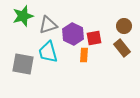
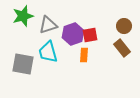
purple hexagon: rotated 15 degrees clockwise
red square: moved 4 px left, 3 px up
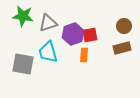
green star: rotated 25 degrees clockwise
gray triangle: moved 2 px up
brown rectangle: rotated 66 degrees counterclockwise
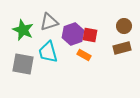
green star: moved 14 px down; rotated 15 degrees clockwise
gray triangle: moved 1 px right, 1 px up
red square: rotated 21 degrees clockwise
orange rectangle: rotated 64 degrees counterclockwise
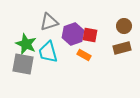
green star: moved 3 px right, 14 px down
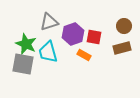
red square: moved 4 px right, 2 px down
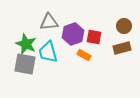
gray triangle: rotated 12 degrees clockwise
gray square: moved 2 px right
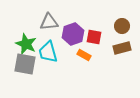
brown circle: moved 2 px left
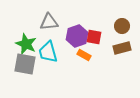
purple hexagon: moved 4 px right, 2 px down
